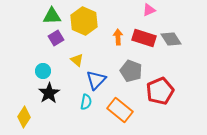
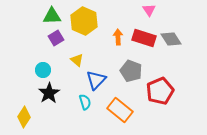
pink triangle: rotated 40 degrees counterclockwise
cyan circle: moved 1 px up
cyan semicircle: moved 1 px left; rotated 28 degrees counterclockwise
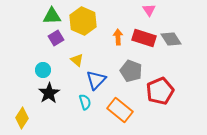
yellow hexagon: moved 1 px left
yellow diamond: moved 2 px left, 1 px down
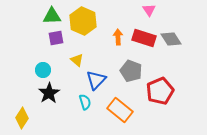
purple square: rotated 21 degrees clockwise
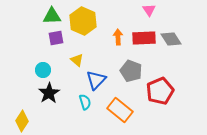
red rectangle: rotated 20 degrees counterclockwise
yellow diamond: moved 3 px down
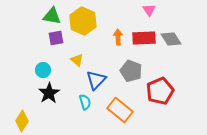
green triangle: rotated 12 degrees clockwise
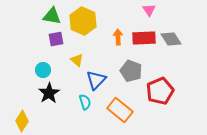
purple square: moved 1 px down
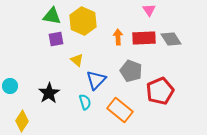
cyan circle: moved 33 px left, 16 px down
